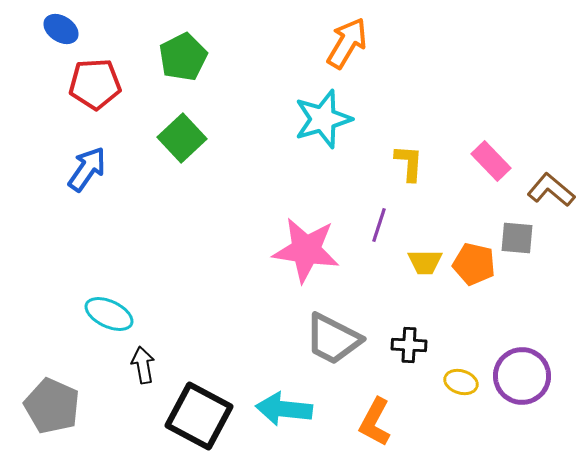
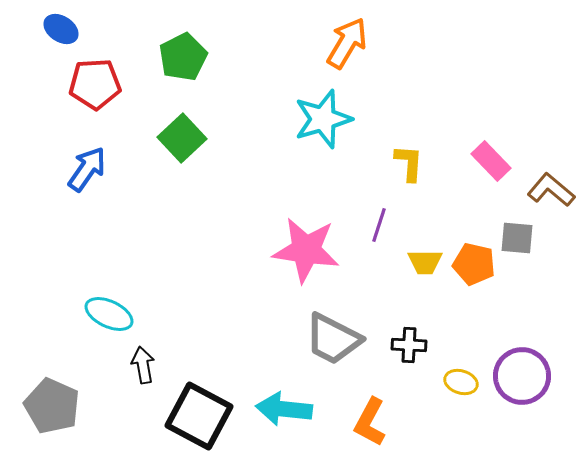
orange L-shape: moved 5 px left
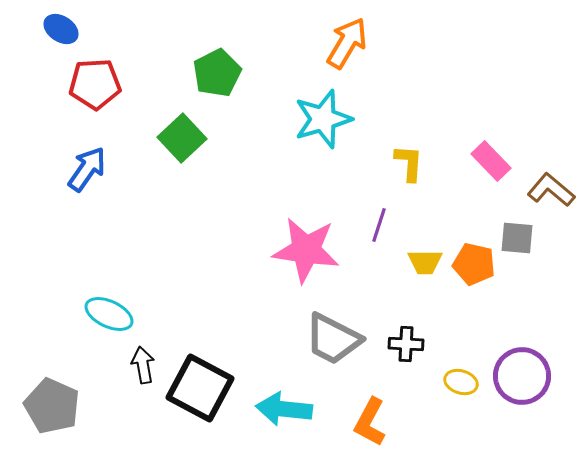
green pentagon: moved 34 px right, 16 px down
black cross: moved 3 px left, 1 px up
black square: moved 1 px right, 28 px up
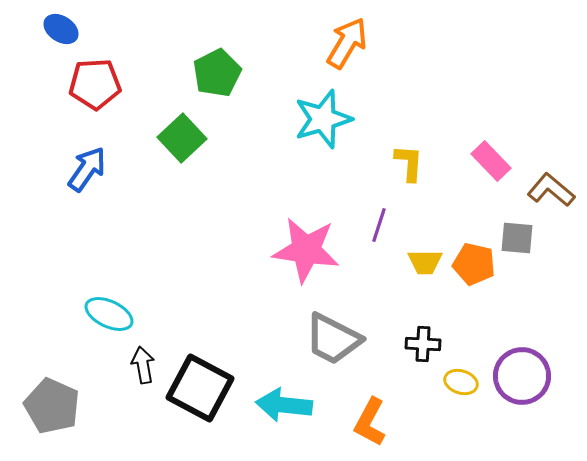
black cross: moved 17 px right
cyan arrow: moved 4 px up
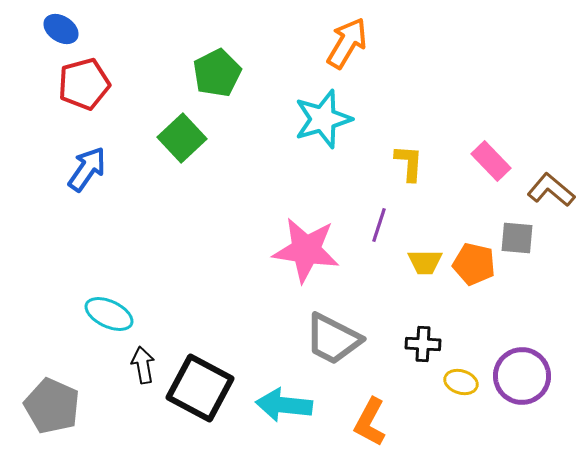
red pentagon: moved 11 px left; rotated 12 degrees counterclockwise
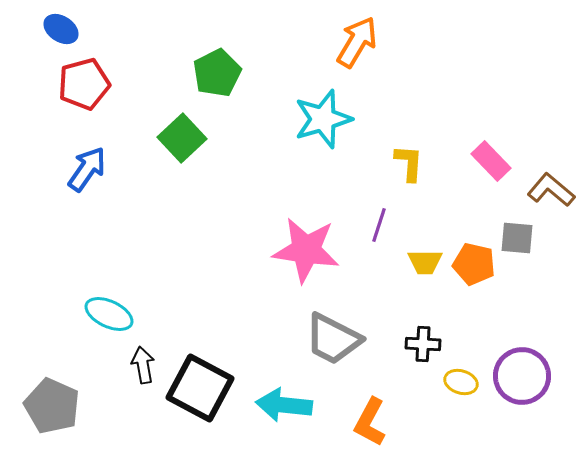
orange arrow: moved 10 px right, 1 px up
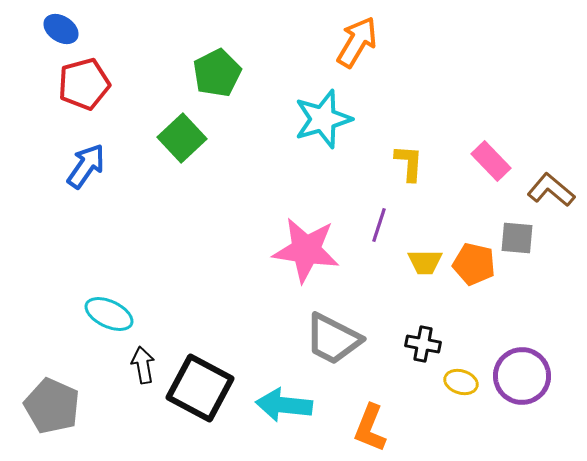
blue arrow: moved 1 px left, 3 px up
black cross: rotated 8 degrees clockwise
orange L-shape: moved 6 px down; rotated 6 degrees counterclockwise
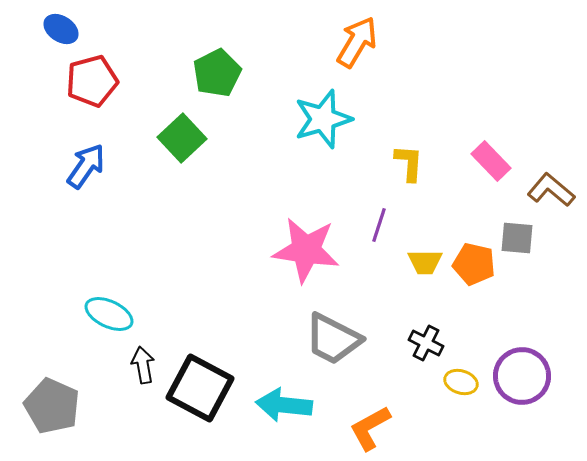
red pentagon: moved 8 px right, 3 px up
black cross: moved 3 px right, 1 px up; rotated 16 degrees clockwise
orange L-shape: rotated 39 degrees clockwise
